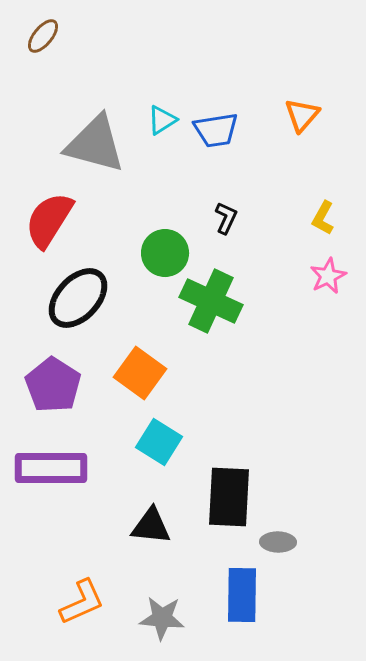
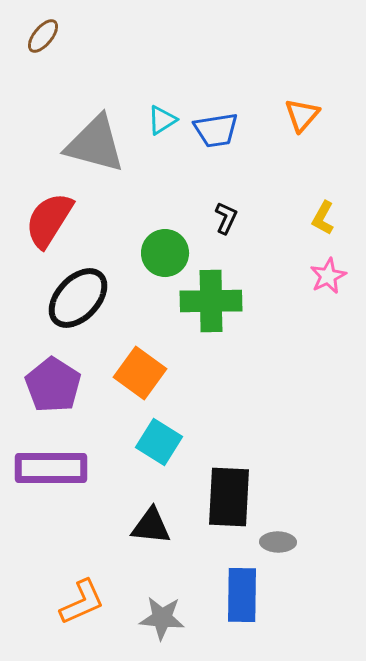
green cross: rotated 26 degrees counterclockwise
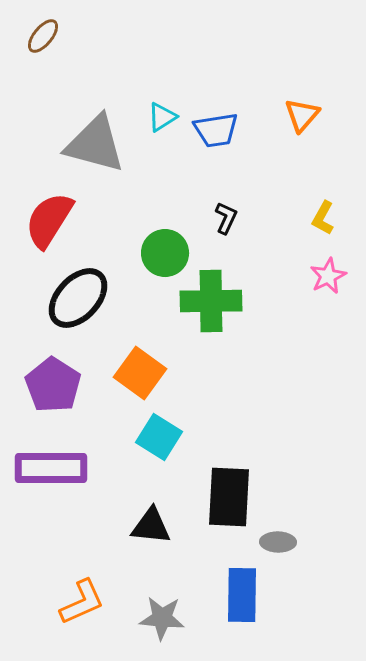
cyan triangle: moved 3 px up
cyan square: moved 5 px up
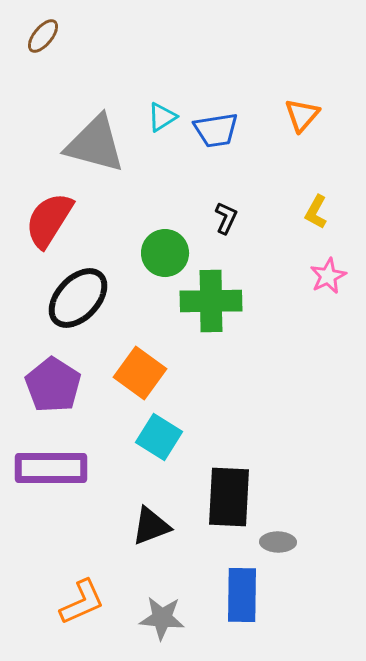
yellow L-shape: moved 7 px left, 6 px up
black triangle: rotated 27 degrees counterclockwise
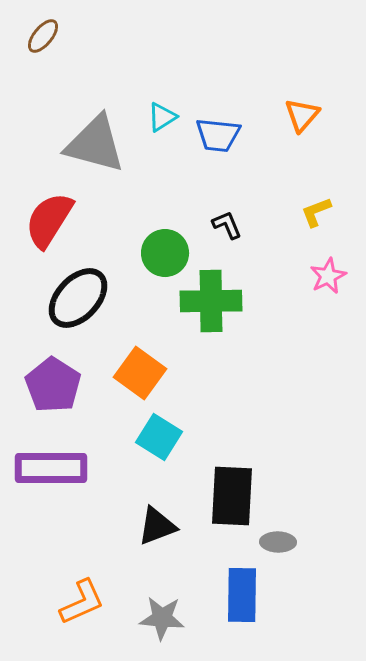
blue trapezoid: moved 2 px right, 5 px down; rotated 15 degrees clockwise
yellow L-shape: rotated 40 degrees clockwise
black L-shape: moved 1 px right, 7 px down; rotated 48 degrees counterclockwise
black rectangle: moved 3 px right, 1 px up
black triangle: moved 6 px right
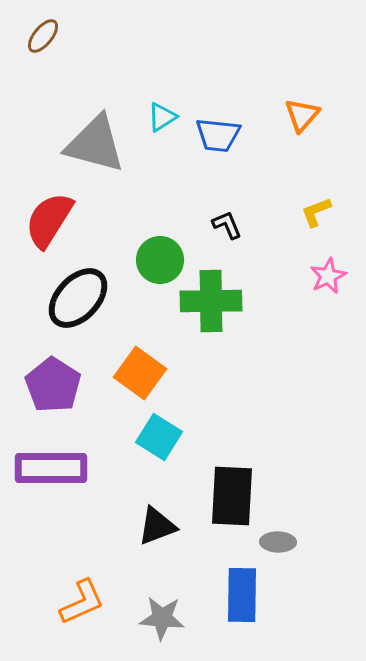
green circle: moved 5 px left, 7 px down
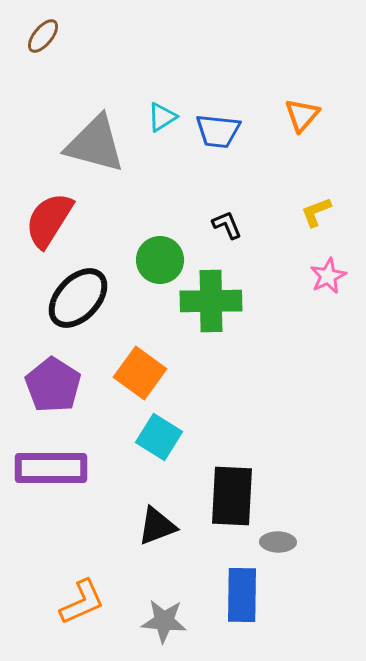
blue trapezoid: moved 4 px up
gray star: moved 2 px right, 3 px down
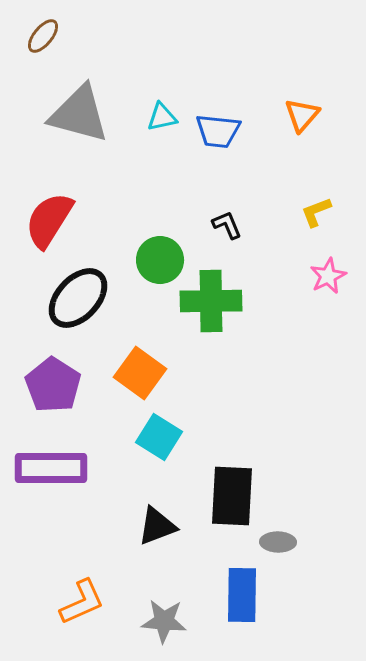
cyan triangle: rotated 20 degrees clockwise
gray triangle: moved 16 px left, 30 px up
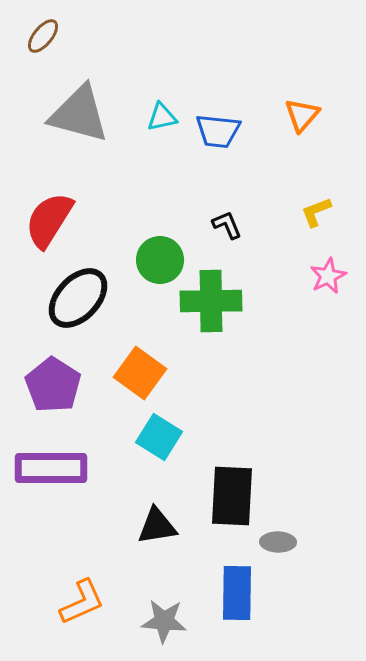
black triangle: rotated 12 degrees clockwise
blue rectangle: moved 5 px left, 2 px up
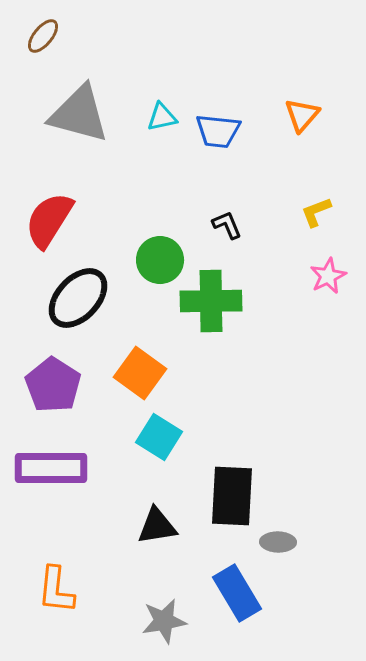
blue rectangle: rotated 32 degrees counterclockwise
orange L-shape: moved 26 px left, 12 px up; rotated 120 degrees clockwise
gray star: rotated 15 degrees counterclockwise
